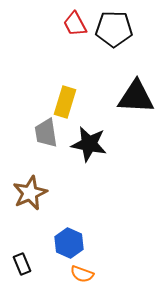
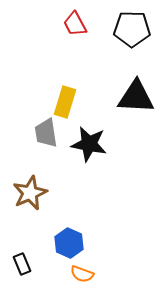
black pentagon: moved 18 px right
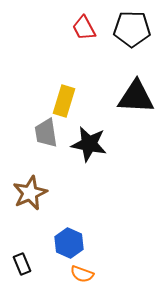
red trapezoid: moved 9 px right, 4 px down
yellow rectangle: moved 1 px left, 1 px up
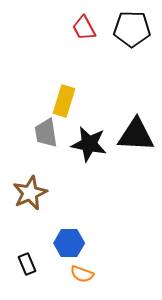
black triangle: moved 38 px down
blue hexagon: rotated 24 degrees counterclockwise
black rectangle: moved 5 px right
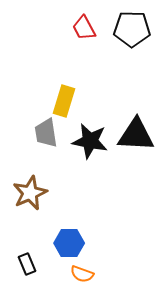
black star: moved 1 px right, 3 px up
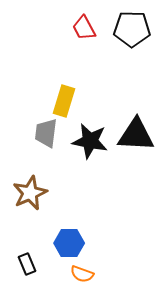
gray trapezoid: rotated 16 degrees clockwise
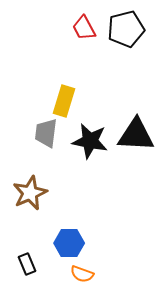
black pentagon: moved 6 px left; rotated 15 degrees counterclockwise
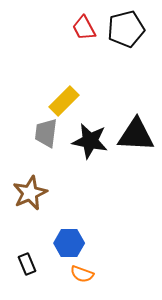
yellow rectangle: rotated 28 degrees clockwise
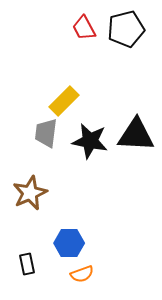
black rectangle: rotated 10 degrees clockwise
orange semicircle: rotated 40 degrees counterclockwise
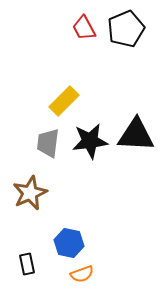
black pentagon: rotated 9 degrees counterclockwise
gray trapezoid: moved 2 px right, 10 px down
black star: rotated 18 degrees counterclockwise
blue hexagon: rotated 12 degrees clockwise
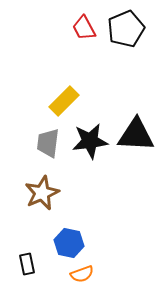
brown star: moved 12 px right
